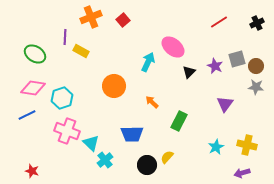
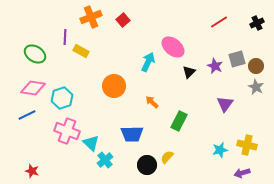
gray star: rotated 21 degrees clockwise
cyan star: moved 4 px right, 3 px down; rotated 14 degrees clockwise
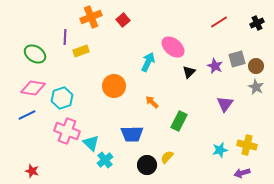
yellow rectangle: rotated 49 degrees counterclockwise
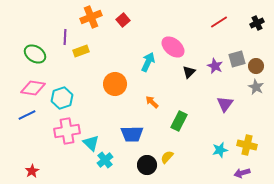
orange circle: moved 1 px right, 2 px up
pink cross: rotated 30 degrees counterclockwise
red star: rotated 24 degrees clockwise
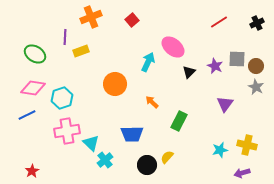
red square: moved 9 px right
gray square: rotated 18 degrees clockwise
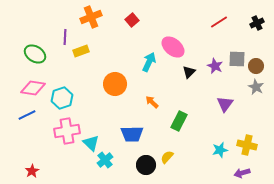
cyan arrow: moved 1 px right
black circle: moved 1 px left
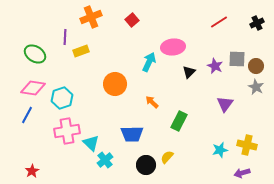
pink ellipse: rotated 45 degrees counterclockwise
blue line: rotated 36 degrees counterclockwise
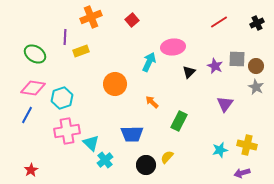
red star: moved 1 px left, 1 px up
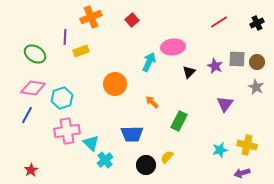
brown circle: moved 1 px right, 4 px up
